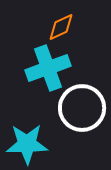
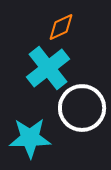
cyan cross: rotated 18 degrees counterclockwise
cyan star: moved 3 px right, 6 px up
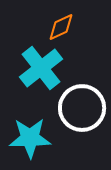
cyan cross: moved 7 px left
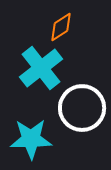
orange diamond: rotated 8 degrees counterclockwise
cyan star: moved 1 px right, 1 px down
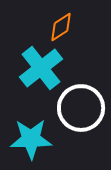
white circle: moved 1 px left
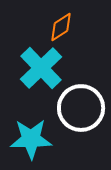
cyan cross: rotated 6 degrees counterclockwise
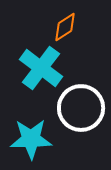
orange diamond: moved 4 px right
cyan cross: rotated 9 degrees counterclockwise
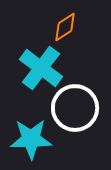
white circle: moved 6 px left
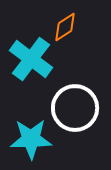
cyan cross: moved 10 px left, 9 px up
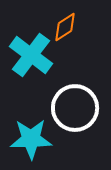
cyan cross: moved 4 px up
